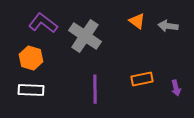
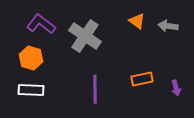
purple L-shape: moved 2 px left, 1 px down
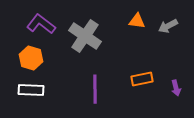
orange triangle: rotated 30 degrees counterclockwise
gray arrow: rotated 36 degrees counterclockwise
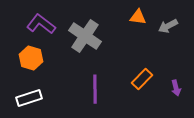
orange triangle: moved 1 px right, 4 px up
orange rectangle: rotated 35 degrees counterclockwise
white rectangle: moved 2 px left, 8 px down; rotated 20 degrees counterclockwise
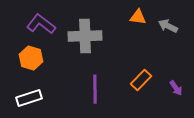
gray arrow: rotated 54 degrees clockwise
gray cross: rotated 36 degrees counterclockwise
orange rectangle: moved 1 px left, 1 px down
purple arrow: rotated 21 degrees counterclockwise
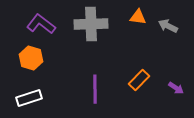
gray cross: moved 6 px right, 12 px up
orange rectangle: moved 2 px left
purple arrow: rotated 21 degrees counterclockwise
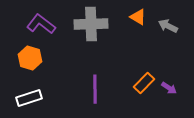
orange triangle: rotated 24 degrees clockwise
orange hexagon: moved 1 px left
orange rectangle: moved 5 px right, 3 px down
purple arrow: moved 7 px left
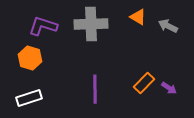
purple L-shape: moved 2 px right, 2 px down; rotated 20 degrees counterclockwise
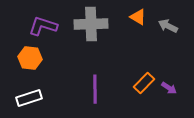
orange hexagon: rotated 10 degrees counterclockwise
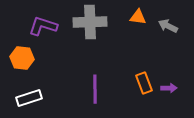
orange triangle: rotated 24 degrees counterclockwise
gray cross: moved 1 px left, 2 px up
orange hexagon: moved 8 px left
orange rectangle: rotated 65 degrees counterclockwise
purple arrow: rotated 35 degrees counterclockwise
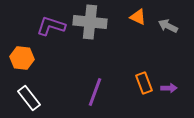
orange triangle: rotated 18 degrees clockwise
gray cross: rotated 8 degrees clockwise
purple L-shape: moved 8 px right
purple line: moved 3 px down; rotated 20 degrees clockwise
white rectangle: rotated 70 degrees clockwise
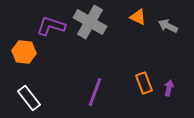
gray cross: rotated 24 degrees clockwise
orange hexagon: moved 2 px right, 6 px up
purple arrow: rotated 77 degrees counterclockwise
